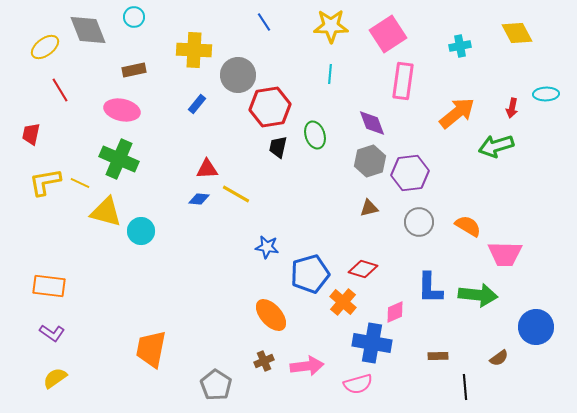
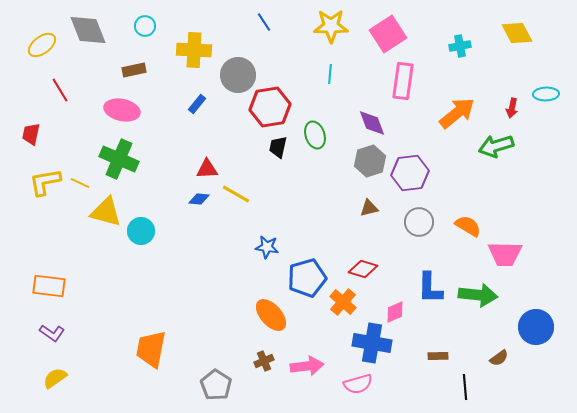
cyan circle at (134, 17): moved 11 px right, 9 px down
yellow ellipse at (45, 47): moved 3 px left, 2 px up
blue pentagon at (310, 274): moved 3 px left, 4 px down
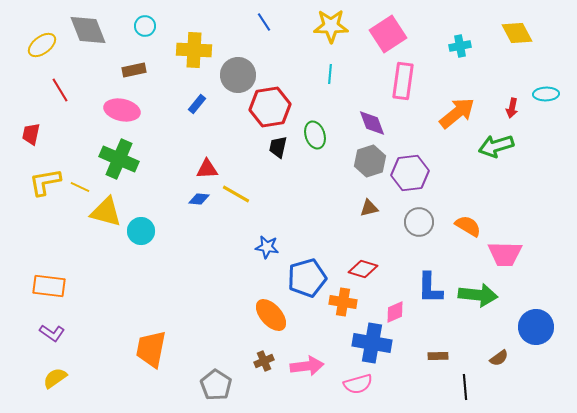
yellow line at (80, 183): moved 4 px down
orange cross at (343, 302): rotated 32 degrees counterclockwise
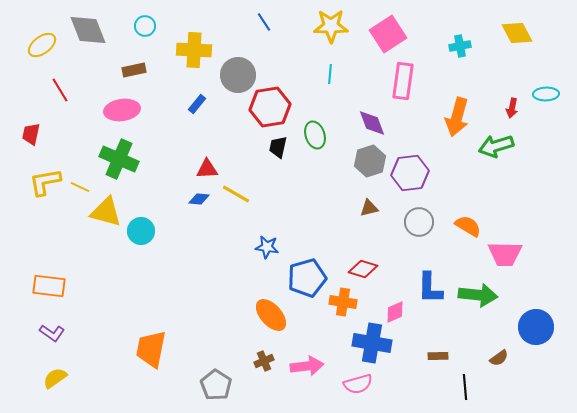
pink ellipse at (122, 110): rotated 20 degrees counterclockwise
orange arrow at (457, 113): moved 4 px down; rotated 144 degrees clockwise
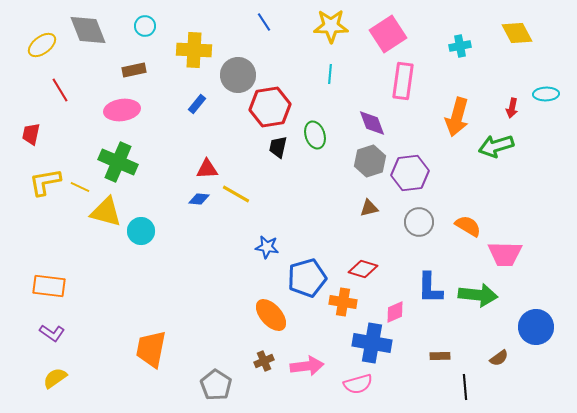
green cross at (119, 159): moved 1 px left, 3 px down
brown rectangle at (438, 356): moved 2 px right
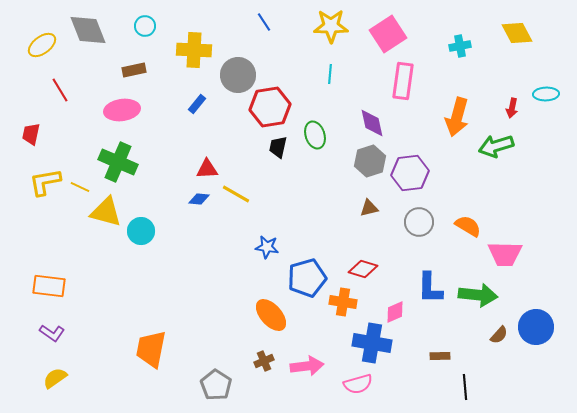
purple diamond at (372, 123): rotated 8 degrees clockwise
brown semicircle at (499, 358): moved 23 px up; rotated 12 degrees counterclockwise
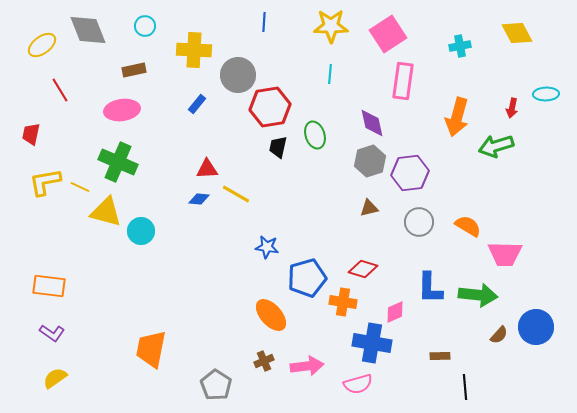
blue line at (264, 22): rotated 36 degrees clockwise
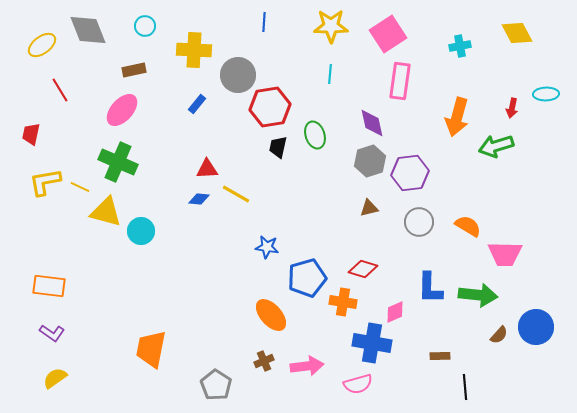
pink rectangle at (403, 81): moved 3 px left
pink ellipse at (122, 110): rotated 40 degrees counterclockwise
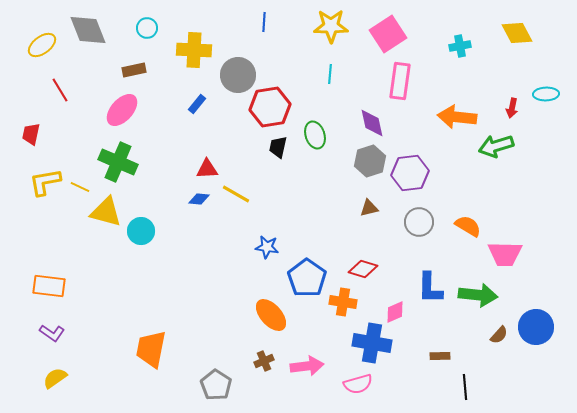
cyan circle at (145, 26): moved 2 px right, 2 px down
orange arrow at (457, 117): rotated 81 degrees clockwise
blue pentagon at (307, 278): rotated 21 degrees counterclockwise
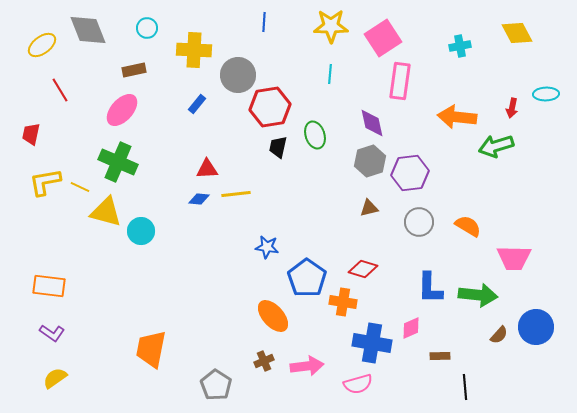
pink square at (388, 34): moved 5 px left, 4 px down
yellow line at (236, 194): rotated 36 degrees counterclockwise
pink trapezoid at (505, 254): moved 9 px right, 4 px down
pink diamond at (395, 312): moved 16 px right, 16 px down
orange ellipse at (271, 315): moved 2 px right, 1 px down
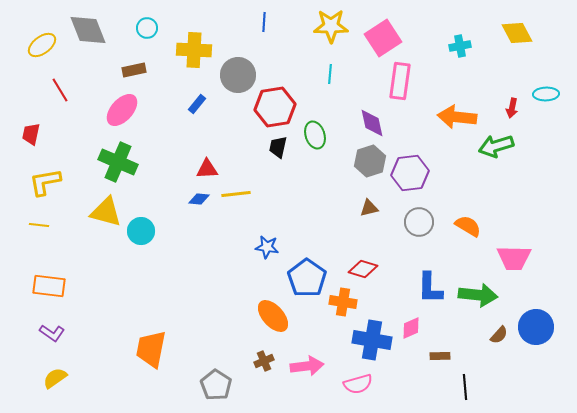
red hexagon at (270, 107): moved 5 px right
yellow line at (80, 187): moved 41 px left, 38 px down; rotated 18 degrees counterclockwise
blue cross at (372, 343): moved 3 px up
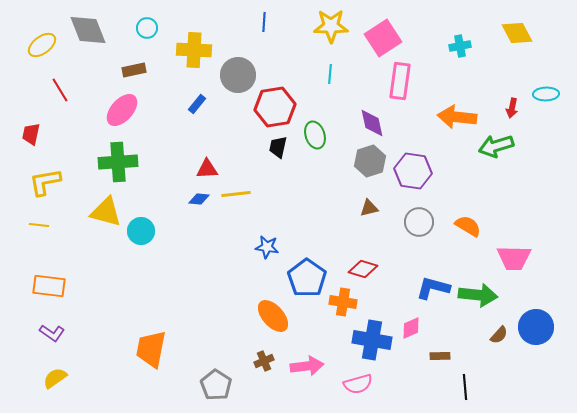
green cross at (118, 162): rotated 27 degrees counterclockwise
purple hexagon at (410, 173): moved 3 px right, 2 px up; rotated 15 degrees clockwise
blue L-shape at (430, 288): moved 3 px right; rotated 104 degrees clockwise
